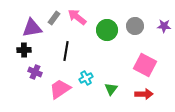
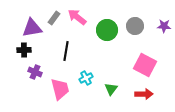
pink trapezoid: rotated 110 degrees clockwise
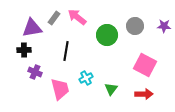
green circle: moved 5 px down
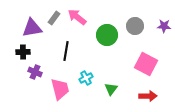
black cross: moved 1 px left, 2 px down
pink square: moved 1 px right, 1 px up
red arrow: moved 4 px right, 2 px down
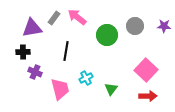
pink square: moved 6 px down; rotated 15 degrees clockwise
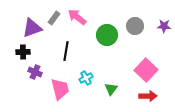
purple triangle: rotated 10 degrees counterclockwise
